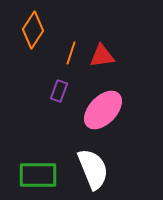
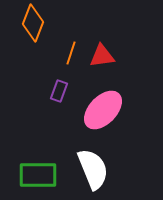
orange diamond: moved 7 px up; rotated 12 degrees counterclockwise
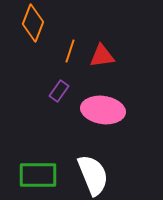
orange line: moved 1 px left, 2 px up
purple rectangle: rotated 15 degrees clockwise
pink ellipse: rotated 54 degrees clockwise
white semicircle: moved 6 px down
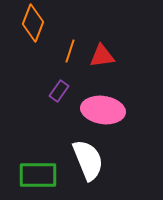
white semicircle: moved 5 px left, 15 px up
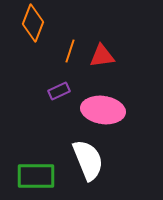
purple rectangle: rotated 30 degrees clockwise
green rectangle: moved 2 px left, 1 px down
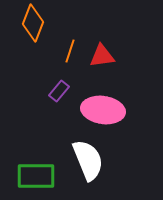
purple rectangle: rotated 25 degrees counterclockwise
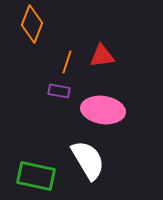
orange diamond: moved 1 px left, 1 px down
orange line: moved 3 px left, 11 px down
purple rectangle: rotated 60 degrees clockwise
white semicircle: rotated 9 degrees counterclockwise
green rectangle: rotated 12 degrees clockwise
